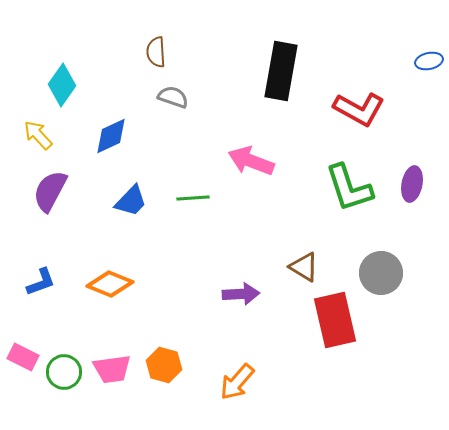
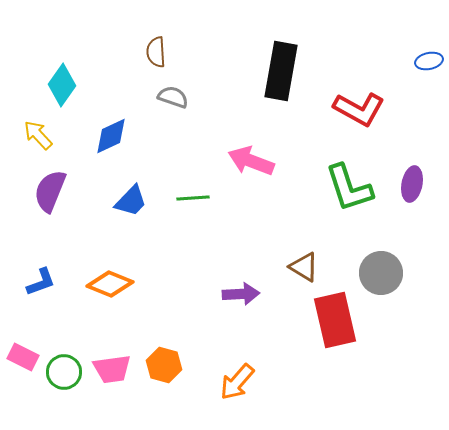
purple semicircle: rotated 6 degrees counterclockwise
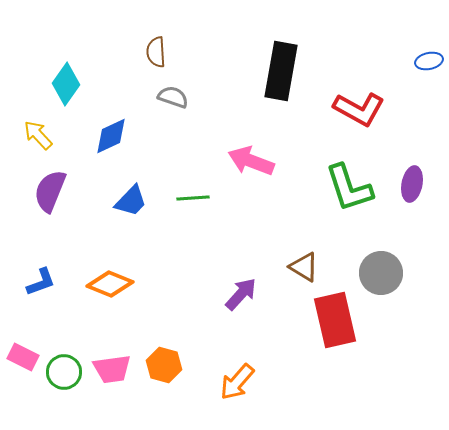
cyan diamond: moved 4 px right, 1 px up
purple arrow: rotated 45 degrees counterclockwise
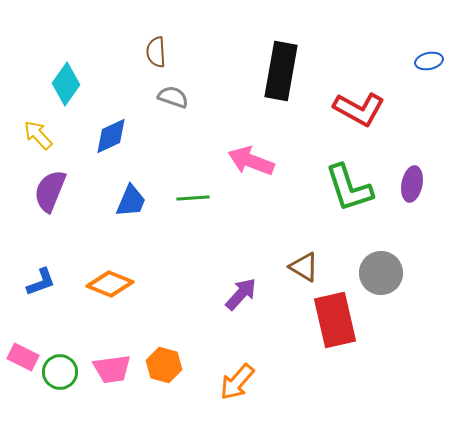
blue trapezoid: rotated 21 degrees counterclockwise
green circle: moved 4 px left
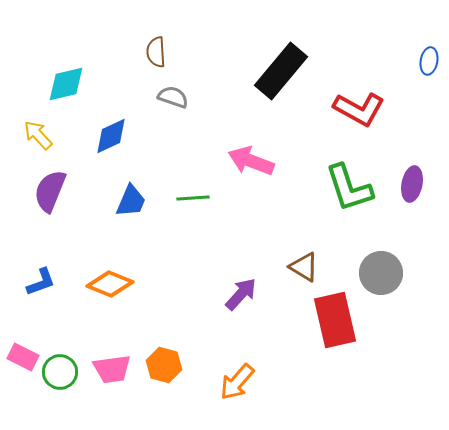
blue ellipse: rotated 68 degrees counterclockwise
black rectangle: rotated 30 degrees clockwise
cyan diamond: rotated 42 degrees clockwise
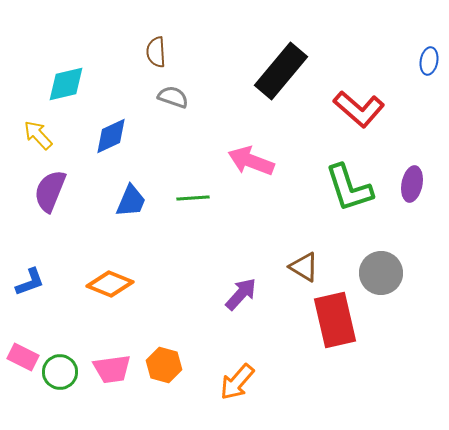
red L-shape: rotated 12 degrees clockwise
blue L-shape: moved 11 px left
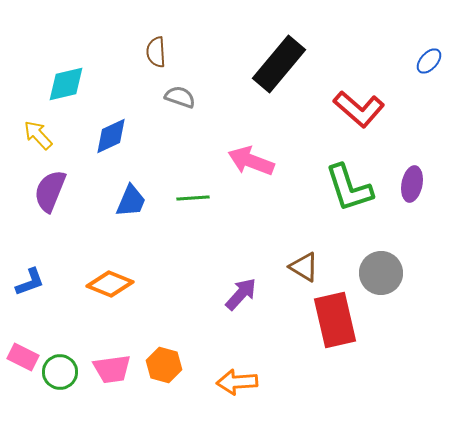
blue ellipse: rotated 32 degrees clockwise
black rectangle: moved 2 px left, 7 px up
gray semicircle: moved 7 px right
orange arrow: rotated 45 degrees clockwise
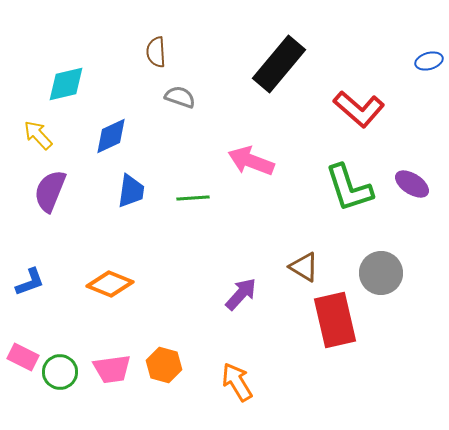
blue ellipse: rotated 32 degrees clockwise
purple ellipse: rotated 68 degrees counterclockwise
blue trapezoid: moved 10 px up; rotated 15 degrees counterclockwise
orange arrow: rotated 63 degrees clockwise
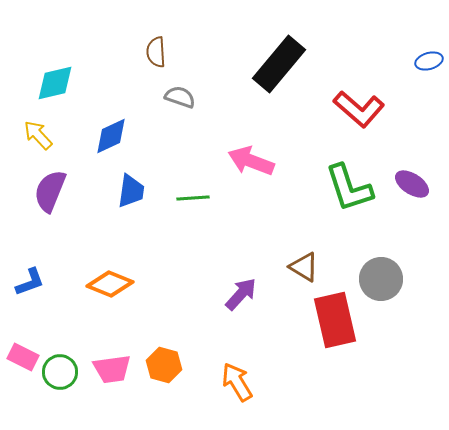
cyan diamond: moved 11 px left, 1 px up
gray circle: moved 6 px down
